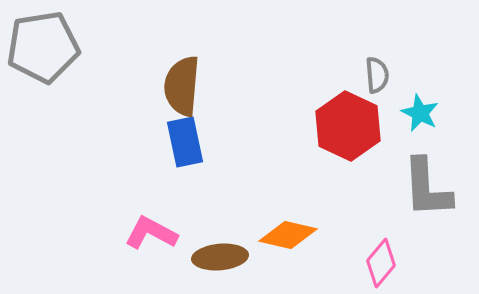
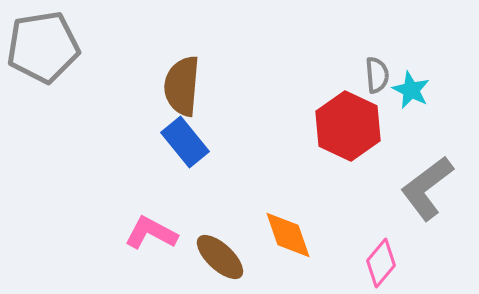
cyan star: moved 9 px left, 23 px up
blue rectangle: rotated 27 degrees counterclockwise
gray L-shape: rotated 56 degrees clockwise
orange diamond: rotated 58 degrees clockwise
brown ellipse: rotated 48 degrees clockwise
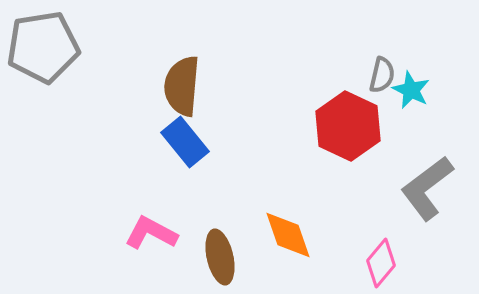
gray semicircle: moved 5 px right; rotated 18 degrees clockwise
brown ellipse: rotated 34 degrees clockwise
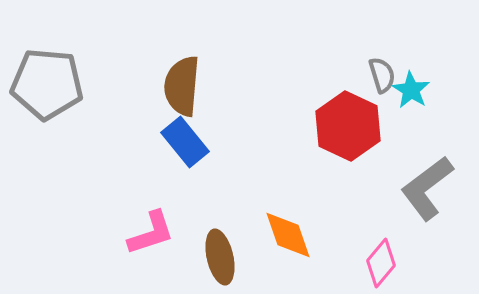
gray pentagon: moved 4 px right, 37 px down; rotated 14 degrees clockwise
gray semicircle: rotated 30 degrees counterclockwise
cyan star: rotated 6 degrees clockwise
pink L-shape: rotated 134 degrees clockwise
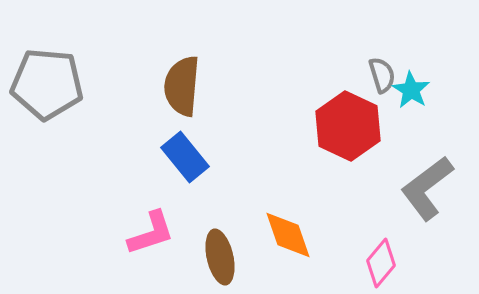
blue rectangle: moved 15 px down
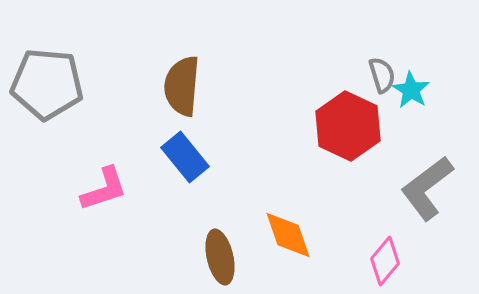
pink L-shape: moved 47 px left, 44 px up
pink diamond: moved 4 px right, 2 px up
